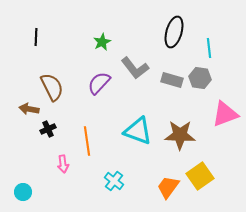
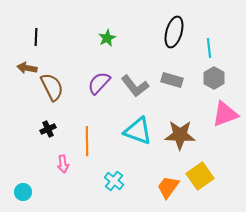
green star: moved 5 px right, 4 px up
gray L-shape: moved 18 px down
gray hexagon: moved 14 px right; rotated 20 degrees clockwise
brown arrow: moved 2 px left, 41 px up
orange line: rotated 8 degrees clockwise
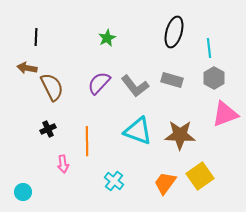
orange trapezoid: moved 3 px left, 4 px up
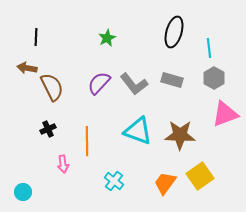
gray L-shape: moved 1 px left, 2 px up
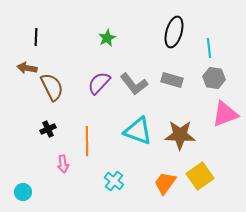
gray hexagon: rotated 20 degrees counterclockwise
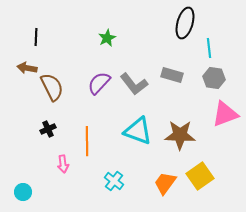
black ellipse: moved 11 px right, 9 px up
gray rectangle: moved 5 px up
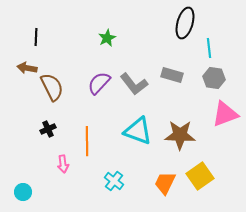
orange trapezoid: rotated 10 degrees counterclockwise
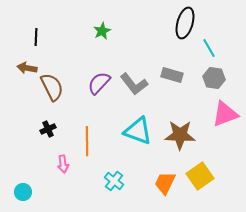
green star: moved 5 px left, 7 px up
cyan line: rotated 24 degrees counterclockwise
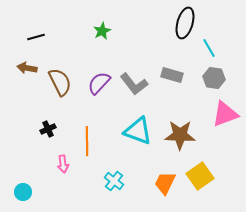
black line: rotated 72 degrees clockwise
brown semicircle: moved 8 px right, 5 px up
